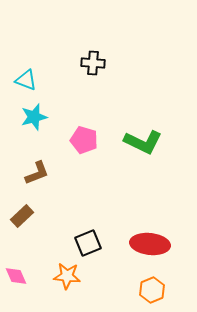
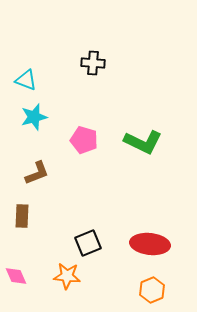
brown rectangle: rotated 45 degrees counterclockwise
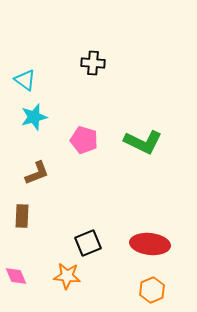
cyan triangle: moved 1 px left; rotated 15 degrees clockwise
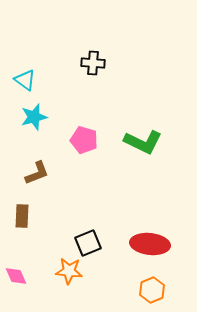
orange star: moved 2 px right, 5 px up
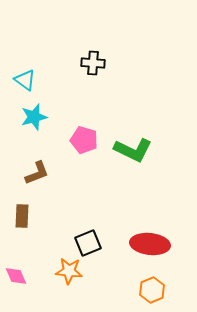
green L-shape: moved 10 px left, 8 px down
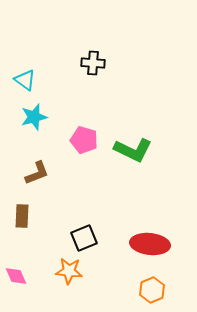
black square: moved 4 px left, 5 px up
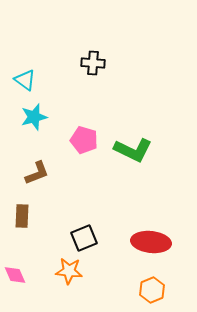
red ellipse: moved 1 px right, 2 px up
pink diamond: moved 1 px left, 1 px up
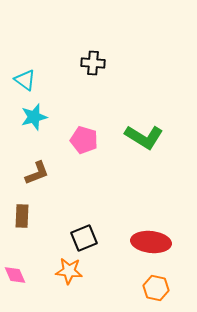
green L-shape: moved 11 px right, 13 px up; rotated 6 degrees clockwise
orange hexagon: moved 4 px right, 2 px up; rotated 25 degrees counterclockwise
